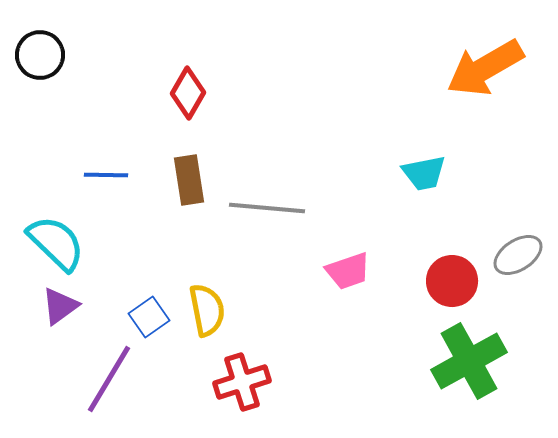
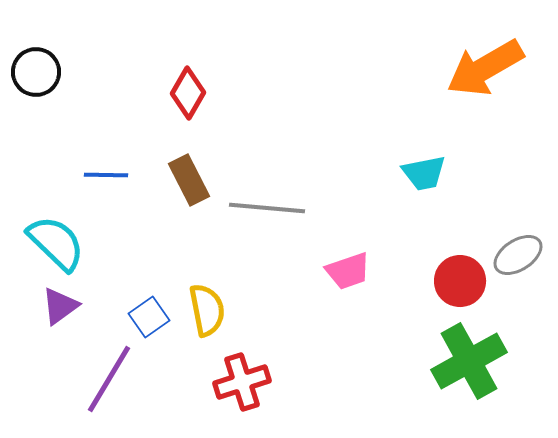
black circle: moved 4 px left, 17 px down
brown rectangle: rotated 18 degrees counterclockwise
red circle: moved 8 px right
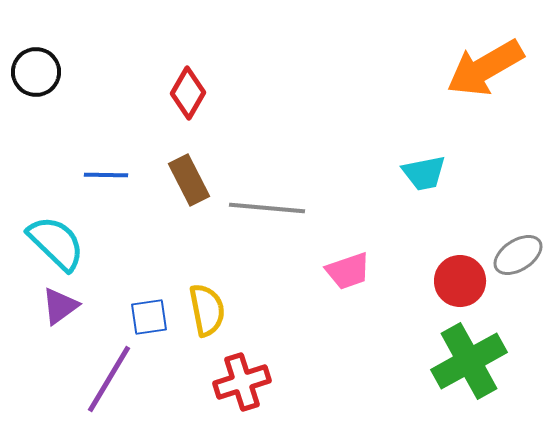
blue square: rotated 27 degrees clockwise
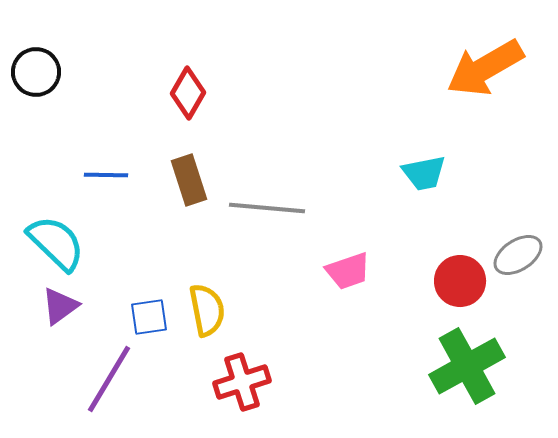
brown rectangle: rotated 9 degrees clockwise
green cross: moved 2 px left, 5 px down
